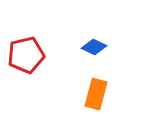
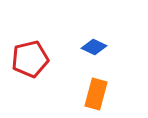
red pentagon: moved 4 px right, 4 px down
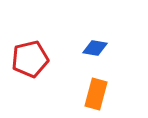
blue diamond: moved 1 px right, 1 px down; rotated 15 degrees counterclockwise
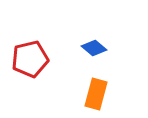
blue diamond: moved 1 px left; rotated 30 degrees clockwise
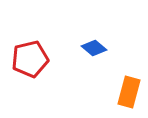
orange rectangle: moved 33 px right, 2 px up
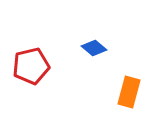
red pentagon: moved 1 px right, 7 px down
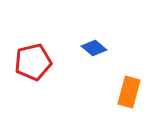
red pentagon: moved 2 px right, 4 px up
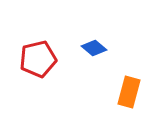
red pentagon: moved 5 px right, 3 px up
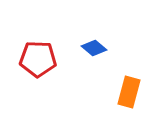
red pentagon: rotated 15 degrees clockwise
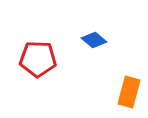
blue diamond: moved 8 px up
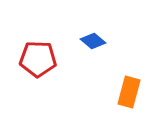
blue diamond: moved 1 px left, 1 px down
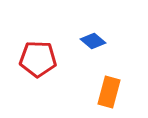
orange rectangle: moved 20 px left
